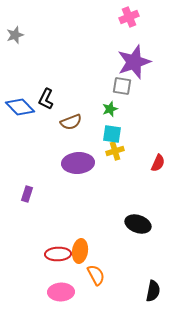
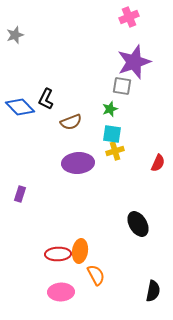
purple rectangle: moved 7 px left
black ellipse: rotated 40 degrees clockwise
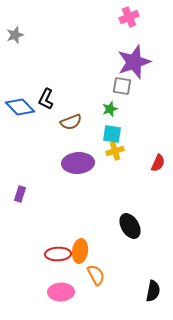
black ellipse: moved 8 px left, 2 px down
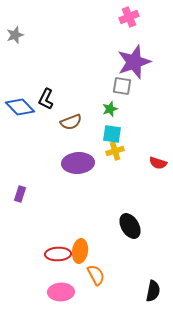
red semicircle: rotated 84 degrees clockwise
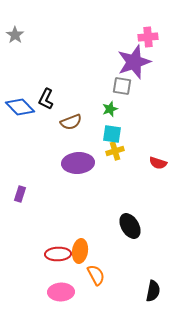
pink cross: moved 19 px right, 20 px down; rotated 18 degrees clockwise
gray star: rotated 18 degrees counterclockwise
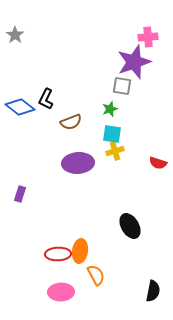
blue diamond: rotated 8 degrees counterclockwise
